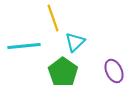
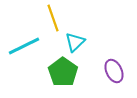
cyan line: rotated 20 degrees counterclockwise
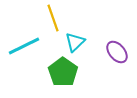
purple ellipse: moved 3 px right, 19 px up; rotated 15 degrees counterclockwise
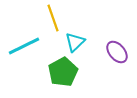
green pentagon: rotated 8 degrees clockwise
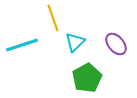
cyan line: moved 2 px left, 1 px up; rotated 8 degrees clockwise
purple ellipse: moved 1 px left, 8 px up
green pentagon: moved 24 px right, 6 px down
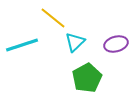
yellow line: rotated 32 degrees counterclockwise
purple ellipse: rotated 65 degrees counterclockwise
